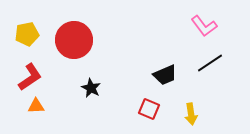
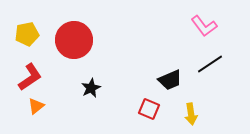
black line: moved 1 px down
black trapezoid: moved 5 px right, 5 px down
black star: rotated 18 degrees clockwise
orange triangle: rotated 36 degrees counterclockwise
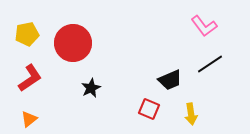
red circle: moved 1 px left, 3 px down
red L-shape: moved 1 px down
orange triangle: moved 7 px left, 13 px down
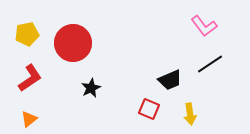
yellow arrow: moved 1 px left
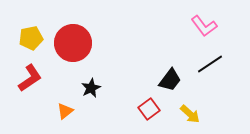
yellow pentagon: moved 4 px right, 4 px down
black trapezoid: rotated 30 degrees counterclockwise
red square: rotated 30 degrees clockwise
yellow arrow: rotated 40 degrees counterclockwise
orange triangle: moved 36 px right, 8 px up
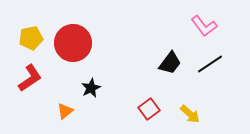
black trapezoid: moved 17 px up
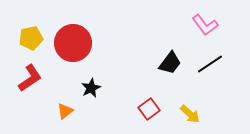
pink L-shape: moved 1 px right, 1 px up
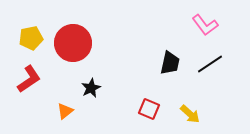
black trapezoid: rotated 25 degrees counterclockwise
red L-shape: moved 1 px left, 1 px down
red square: rotated 30 degrees counterclockwise
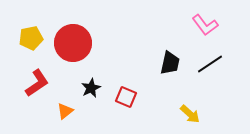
red L-shape: moved 8 px right, 4 px down
red square: moved 23 px left, 12 px up
